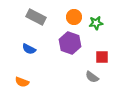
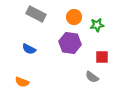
gray rectangle: moved 3 px up
green star: moved 1 px right, 2 px down
purple hexagon: rotated 10 degrees counterclockwise
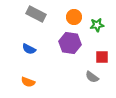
orange semicircle: moved 6 px right
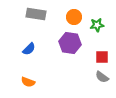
gray rectangle: rotated 18 degrees counterclockwise
blue semicircle: rotated 72 degrees counterclockwise
gray semicircle: moved 10 px right
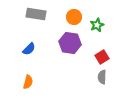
green star: rotated 16 degrees counterclockwise
red square: rotated 32 degrees counterclockwise
gray semicircle: rotated 56 degrees clockwise
orange semicircle: rotated 96 degrees counterclockwise
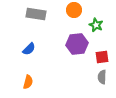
orange circle: moved 7 px up
green star: moved 1 px left; rotated 24 degrees counterclockwise
purple hexagon: moved 7 px right, 1 px down; rotated 15 degrees counterclockwise
red square: rotated 24 degrees clockwise
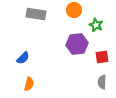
blue semicircle: moved 6 px left, 9 px down
gray semicircle: moved 5 px down
orange semicircle: moved 1 px right, 2 px down
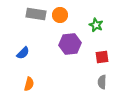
orange circle: moved 14 px left, 5 px down
purple hexagon: moved 7 px left
blue semicircle: moved 5 px up
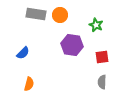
purple hexagon: moved 2 px right, 1 px down; rotated 15 degrees clockwise
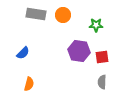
orange circle: moved 3 px right
green star: rotated 24 degrees counterclockwise
purple hexagon: moved 7 px right, 6 px down
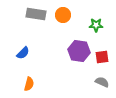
gray semicircle: rotated 112 degrees clockwise
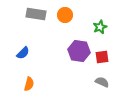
orange circle: moved 2 px right
green star: moved 4 px right, 2 px down; rotated 24 degrees counterclockwise
